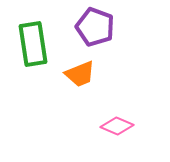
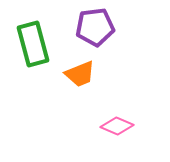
purple pentagon: rotated 27 degrees counterclockwise
green rectangle: rotated 6 degrees counterclockwise
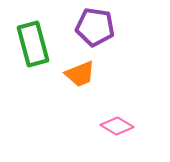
purple pentagon: rotated 15 degrees clockwise
pink diamond: rotated 8 degrees clockwise
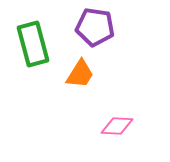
orange trapezoid: rotated 36 degrees counterclockwise
pink diamond: rotated 28 degrees counterclockwise
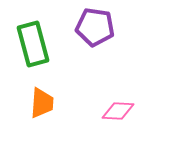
orange trapezoid: moved 38 px left, 29 px down; rotated 28 degrees counterclockwise
pink diamond: moved 1 px right, 15 px up
